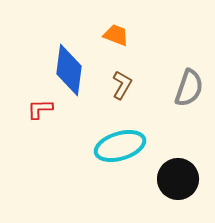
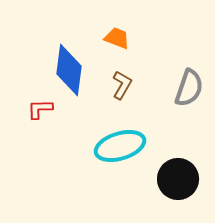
orange trapezoid: moved 1 px right, 3 px down
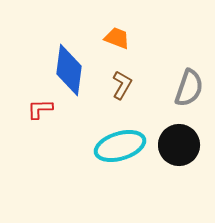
black circle: moved 1 px right, 34 px up
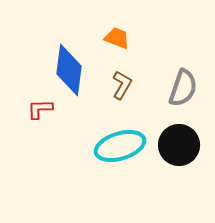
gray semicircle: moved 6 px left
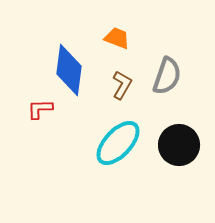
gray semicircle: moved 16 px left, 12 px up
cyan ellipse: moved 2 px left, 3 px up; rotated 30 degrees counterclockwise
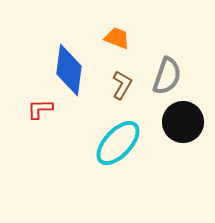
black circle: moved 4 px right, 23 px up
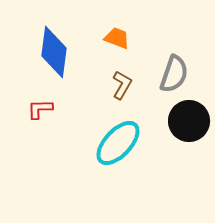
blue diamond: moved 15 px left, 18 px up
gray semicircle: moved 7 px right, 2 px up
black circle: moved 6 px right, 1 px up
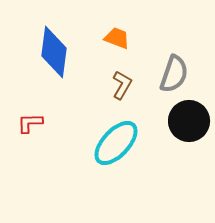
red L-shape: moved 10 px left, 14 px down
cyan ellipse: moved 2 px left
